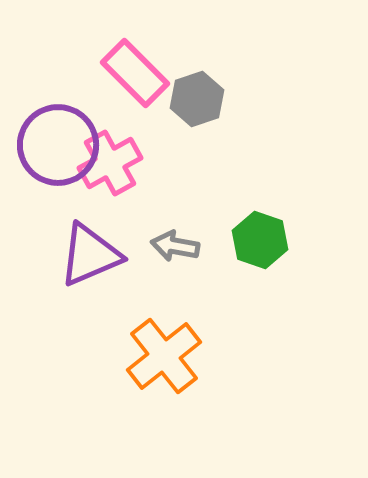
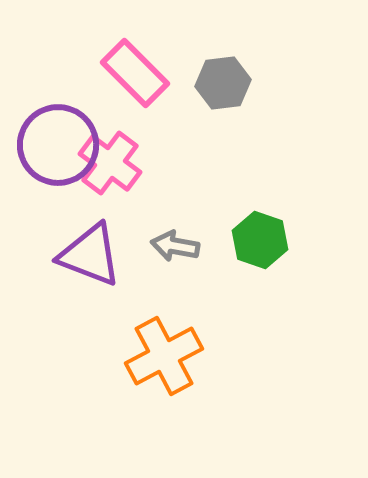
gray hexagon: moved 26 px right, 16 px up; rotated 12 degrees clockwise
pink cross: rotated 24 degrees counterclockwise
purple triangle: rotated 44 degrees clockwise
orange cross: rotated 10 degrees clockwise
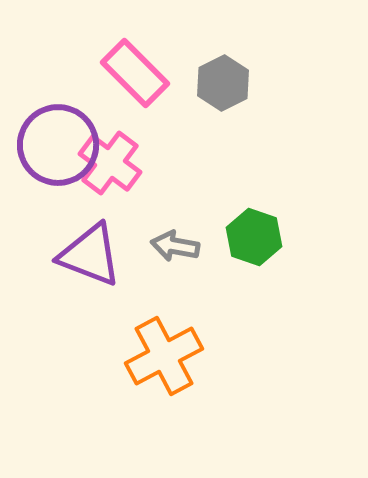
gray hexagon: rotated 20 degrees counterclockwise
green hexagon: moved 6 px left, 3 px up
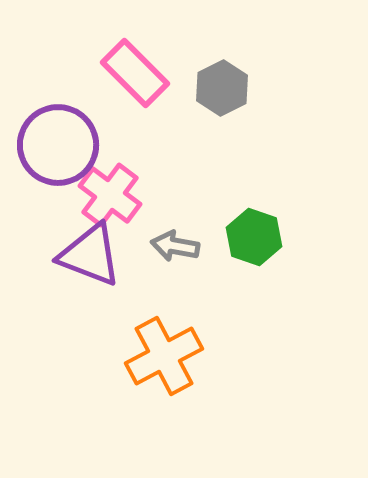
gray hexagon: moved 1 px left, 5 px down
pink cross: moved 32 px down
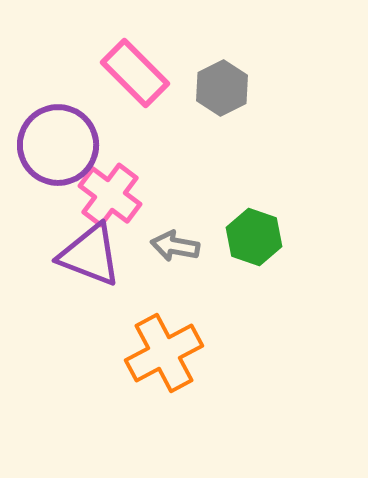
orange cross: moved 3 px up
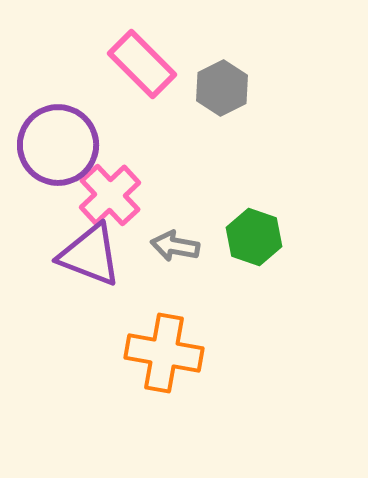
pink rectangle: moved 7 px right, 9 px up
pink cross: rotated 10 degrees clockwise
orange cross: rotated 38 degrees clockwise
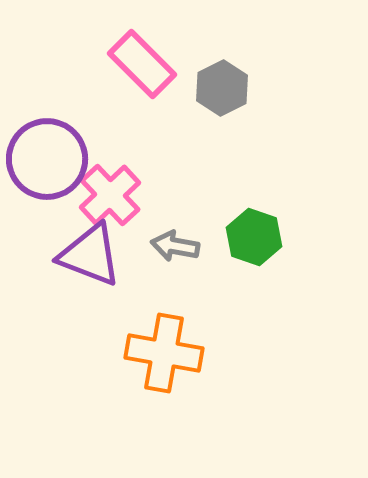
purple circle: moved 11 px left, 14 px down
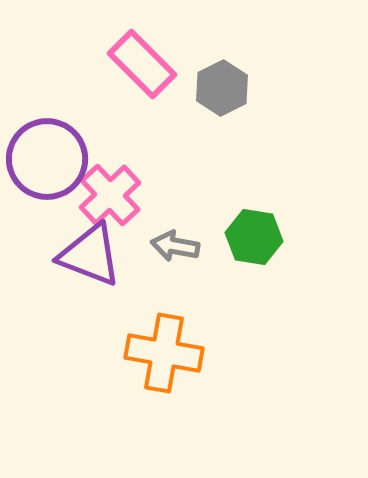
green hexagon: rotated 10 degrees counterclockwise
